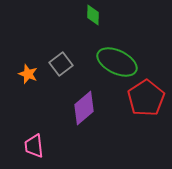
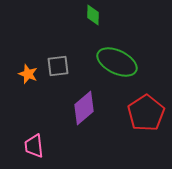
gray square: moved 3 px left, 2 px down; rotated 30 degrees clockwise
red pentagon: moved 15 px down
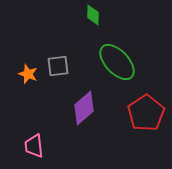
green ellipse: rotated 21 degrees clockwise
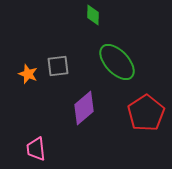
pink trapezoid: moved 2 px right, 3 px down
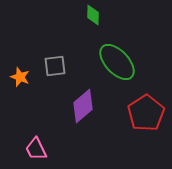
gray square: moved 3 px left
orange star: moved 8 px left, 3 px down
purple diamond: moved 1 px left, 2 px up
pink trapezoid: rotated 20 degrees counterclockwise
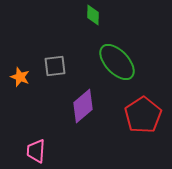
red pentagon: moved 3 px left, 2 px down
pink trapezoid: moved 2 px down; rotated 30 degrees clockwise
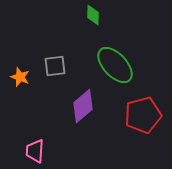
green ellipse: moved 2 px left, 3 px down
red pentagon: rotated 18 degrees clockwise
pink trapezoid: moved 1 px left
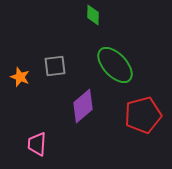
pink trapezoid: moved 2 px right, 7 px up
